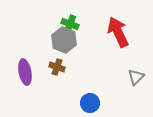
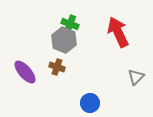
purple ellipse: rotated 30 degrees counterclockwise
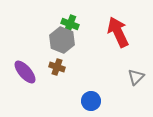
gray hexagon: moved 2 px left
blue circle: moved 1 px right, 2 px up
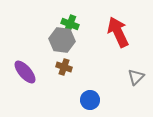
gray hexagon: rotated 15 degrees counterclockwise
brown cross: moved 7 px right
blue circle: moved 1 px left, 1 px up
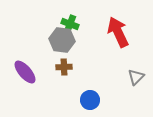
brown cross: rotated 21 degrees counterclockwise
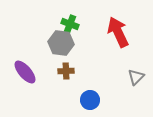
gray hexagon: moved 1 px left, 3 px down
brown cross: moved 2 px right, 4 px down
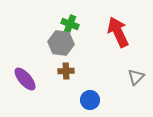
purple ellipse: moved 7 px down
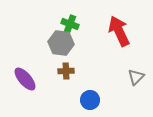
red arrow: moved 1 px right, 1 px up
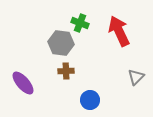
green cross: moved 10 px right, 1 px up
purple ellipse: moved 2 px left, 4 px down
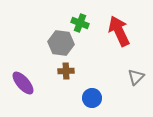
blue circle: moved 2 px right, 2 px up
